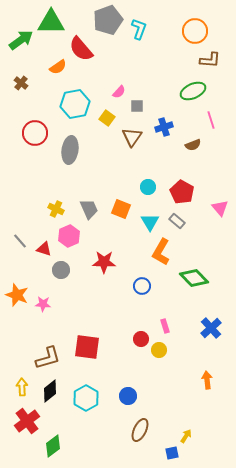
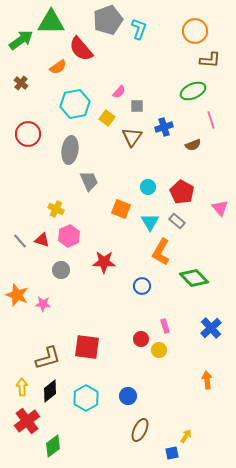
red circle at (35, 133): moved 7 px left, 1 px down
gray trapezoid at (89, 209): moved 28 px up
red triangle at (44, 249): moved 2 px left, 9 px up
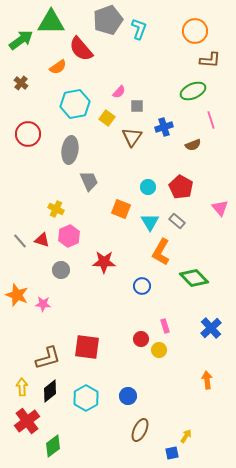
red pentagon at (182, 192): moved 1 px left, 5 px up
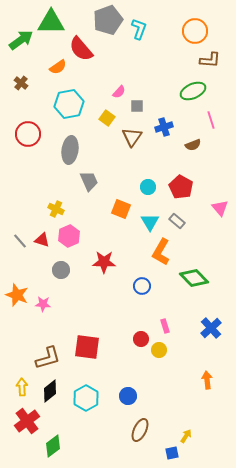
cyan hexagon at (75, 104): moved 6 px left
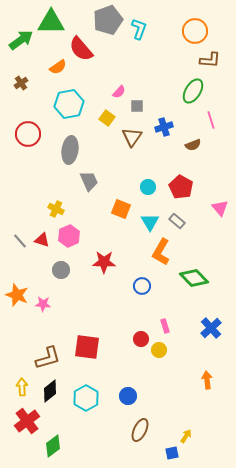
brown cross at (21, 83): rotated 16 degrees clockwise
green ellipse at (193, 91): rotated 35 degrees counterclockwise
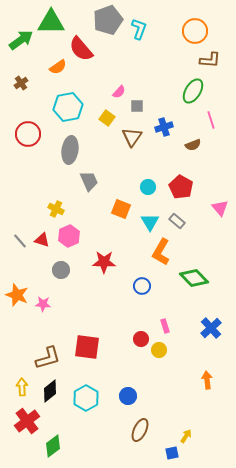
cyan hexagon at (69, 104): moved 1 px left, 3 px down
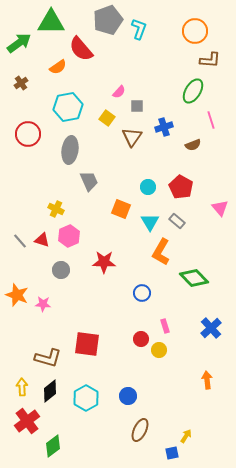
green arrow at (21, 40): moved 2 px left, 3 px down
blue circle at (142, 286): moved 7 px down
red square at (87, 347): moved 3 px up
brown L-shape at (48, 358): rotated 32 degrees clockwise
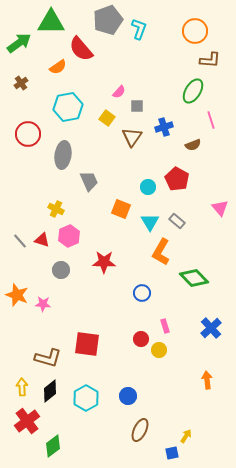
gray ellipse at (70, 150): moved 7 px left, 5 px down
red pentagon at (181, 187): moved 4 px left, 8 px up
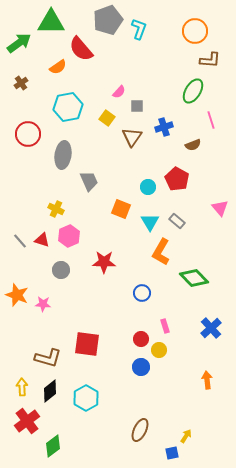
blue circle at (128, 396): moved 13 px right, 29 px up
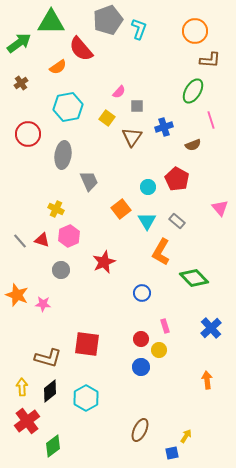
orange square at (121, 209): rotated 30 degrees clockwise
cyan triangle at (150, 222): moved 3 px left, 1 px up
red star at (104, 262): rotated 25 degrees counterclockwise
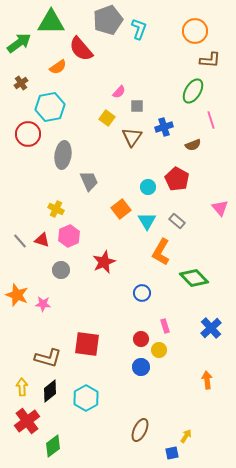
cyan hexagon at (68, 107): moved 18 px left
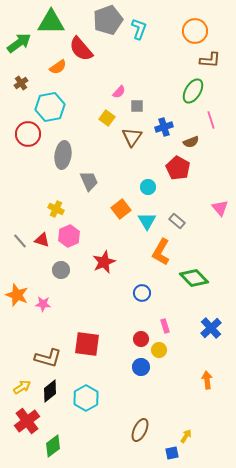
brown semicircle at (193, 145): moved 2 px left, 3 px up
red pentagon at (177, 179): moved 1 px right, 11 px up
yellow arrow at (22, 387): rotated 60 degrees clockwise
